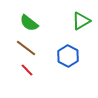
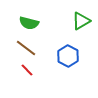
green semicircle: rotated 24 degrees counterclockwise
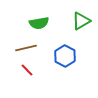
green semicircle: moved 10 px right; rotated 24 degrees counterclockwise
brown line: rotated 50 degrees counterclockwise
blue hexagon: moved 3 px left
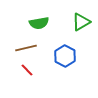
green triangle: moved 1 px down
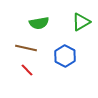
brown line: rotated 25 degrees clockwise
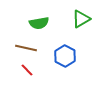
green triangle: moved 3 px up
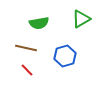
blue hexagon: rotated 15 degrees clockwise
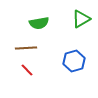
brown line: rotated 15 degrees counterclockwise
blue hexagon: moved 9 px right, 5 px down
